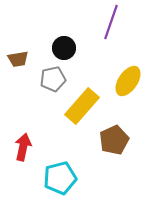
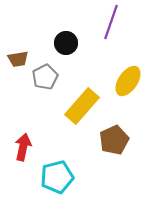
black circle: moved 2 px right, 5 px up
gray pentagon: moved 8 px left, 2 px up; rotated 15 degrees counterclockwise
cyan pentagon: moved 3 px left, 1 px up
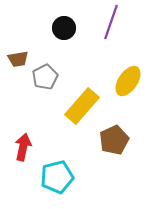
black circle: moved 2 px left, 15 px up
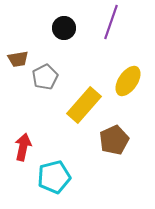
yellow rectangle: moved 2 px right, 1 px up
cyan pentagon: moved 3 px left
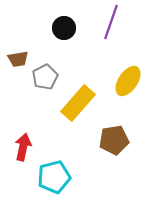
yellow rectangle: moved 6 px left, 2 px up
brown pentagon: rotated 16 degrees clockwise
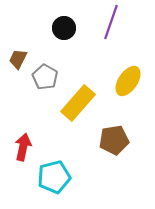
brown trapezoid: rotated 125 degrees clockwise
gray pentagon: rotated 15 degrees counterclockwise
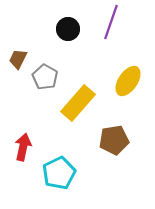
black circle: moved 4 px right, 1 px down
cyan pentagon: moved 5 px right, 4 px up; rotated 12 degrees counterclockwise
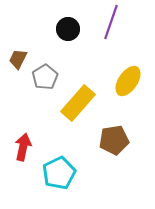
gray pentagon: rotated 10 degrees clockwise
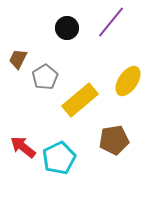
purple line: rotated 20 degrees clockwise
black circle: moved 1 px left, 1 px up
yellow rectangle: moved 2 px right, 3 px up; rotated 9 degrees clockwise
red arrow: rotated 64 degrees counterclockwise
cyan pentagon: moved 15 px up
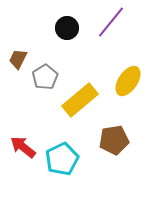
cyan pentagon: moved 3 px right, 1 px down
